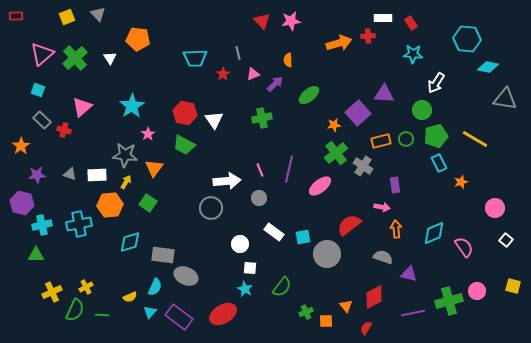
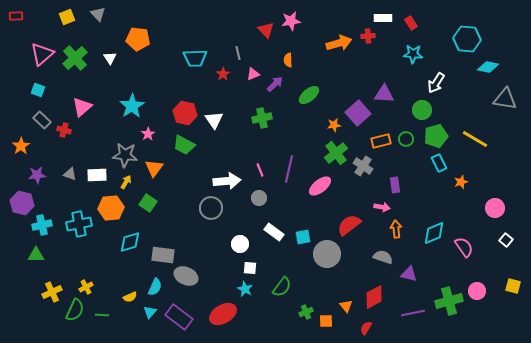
red triangle at (262, 21): moved 4 px right, 9 px down
orange hexagon at (110, 205): moved 1 px right, 3 px down
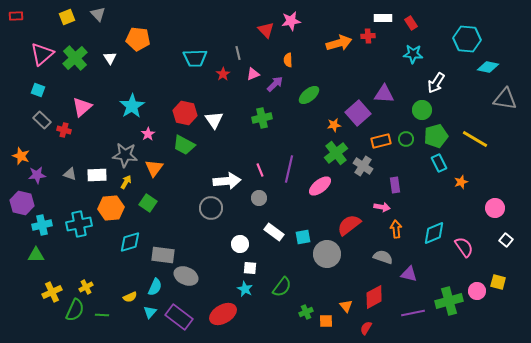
orange star at (21, 146): moved 10 px down; rotated 18 degrees counterclockwise
yellow square at (513, 286): moved 15 px left, 4 px up
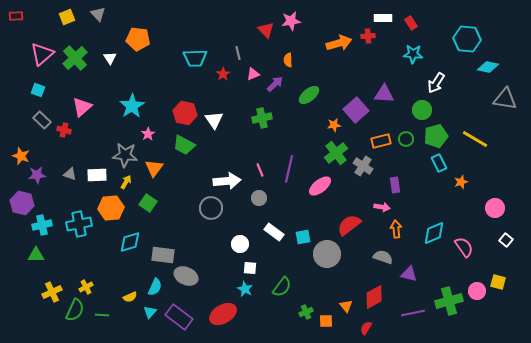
purple square at (358, 113): moved 2 px left, 3 px up
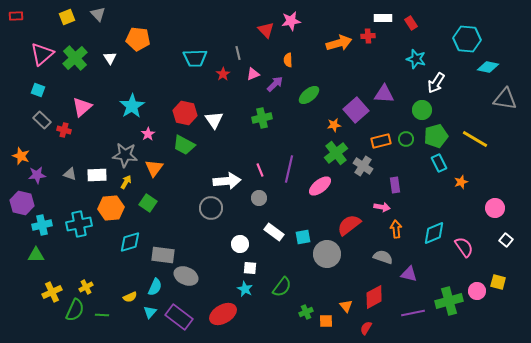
cyan star at (413, 54): moved 3 px right, 5 px down; rotated 12 degrees clockwise
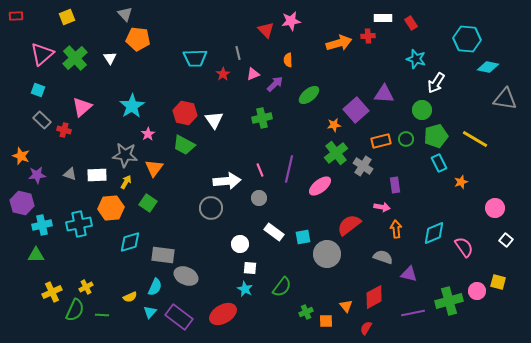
gray triangle at (98, 14): moved 27 px right
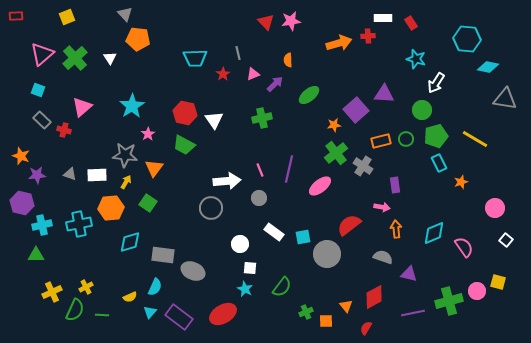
red triangle at (266, 30): moved 8 px up
gray ellipse at (186, 276): moved 7 px right, 5 px up
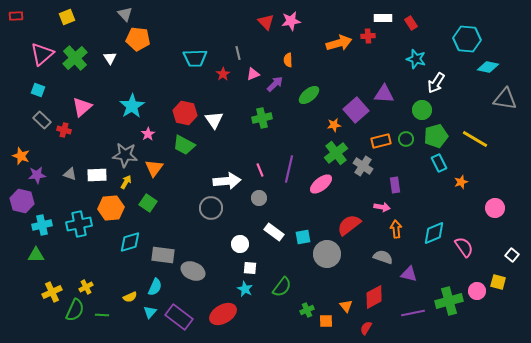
pink ellipse at (320, 186): moved 1 px right, 2 px up
purple hexagon at (22, 203): moved 2 px up
white square at (506, 240): moved 6 px right, 15 px down
green cross at (306, 312): moved 1 px right, 2 px up
